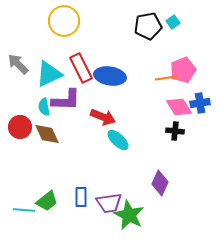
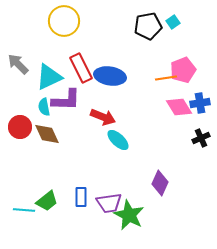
cyan triangle: moved 3 px down
black cross: moved 26 px right, 7 px down; rotated 30 degrees counterclockwise
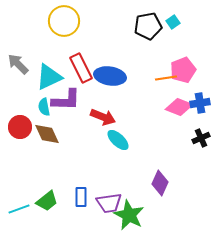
pink diamond: rotated 36 degrees counterclockwise
cyan line: moved 5 px left, 1 px up; rotated 25 degrees counterclockwise
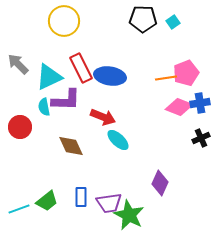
black pentagon: moved 5 px left, 7 px up; rotated 12 degrees clockwise
pink pentagon: moved 3 px right, 3 px down
brown diamond: moved 24 px right, 12 px down
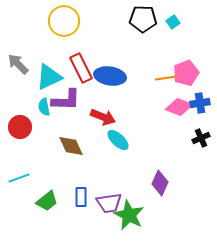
cyan line: moved 31 px up
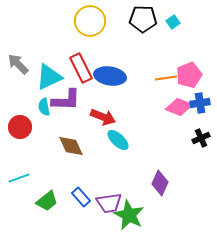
yellow circle: moved 26 px right
pink pentagon: moved 3 px right, 2 px down
blue rectangle: rotated 42 degrees counterclockwise
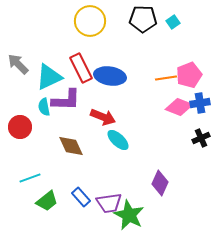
cyan line: moved 11 px right
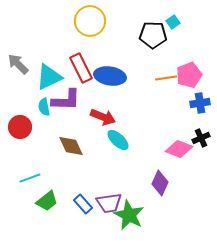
black pentagon: moved 10 px right, 16 px down
pink diamond: moved 42 px down
blue rectangle: moved 2 px right, 7 px down
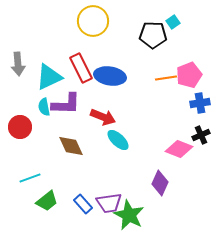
yellow circle: moved 3 px right
gray arrow: rotated 140 degrees counterclockwise
purple L-shape: moved 4 px down
black cross: moved 3 px up
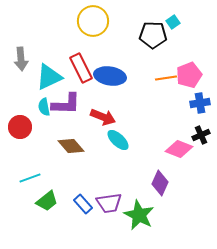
gray arrow: moved 3 px right, 5 px up
brown diamond: rotated 16 degrees counterclockwise
green star: moved 10 px right
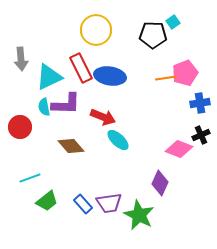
yellow circle: moved 3 px right, 9 px down
pink pentagon: moved 4 px left, 2 px up
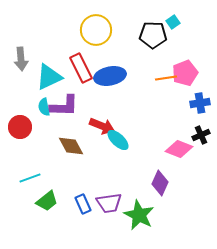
blue ellipse: rotated 20 degrees counterclockwise
purple L-shape: moved 2 px left, 2 px down
red arrow: moved 1 px left, 9 px down
brown diamond: rotated 12 degrees clockwise
blue rectangle: rotated 18 degrees clockwise
